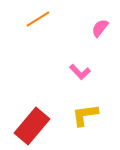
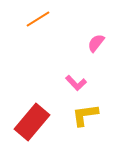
pink semicircle: moved 4 px left, 15 px down
pink L-shape: moved 4 px left, 11 px down
red rectangle: moved 4 px up
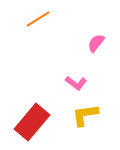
pink L-shape: rotated 10 degrees counterclockwise
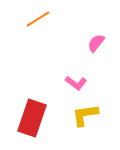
red rectangle: moved 4 px up; rotated 21 degrees counterclockwise
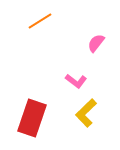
orange line: moved 2 px right, 2 px down
pink L-shape: moved 2 px up
yellow L-shape: moved 1 px right, 2 px up; rotated 36 degrees counterclockwise
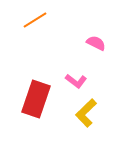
orange line: moved 5 px left, 1 px up
pink semicircle: rotated 78 degrees clockwise
red rectangle: moved 4 px right, 19 px up
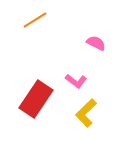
red rectangle: rotated 15 degrees clockwise
